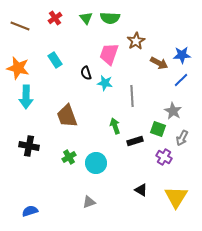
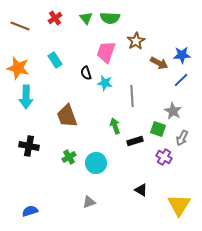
pink trapezoid: moved 3 px left, 2 px up
yellow triangle: moved 3 px right, 8 px down
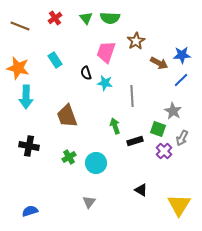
purple cross: moved 6 px up; rotated 14 degrees clockwise
gray triangle: rotated 32 degrees counterclockwise
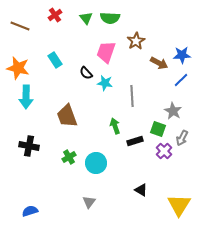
red cross: moved 3 px up
black semicircle: rotated 24 degrees counterclockwise
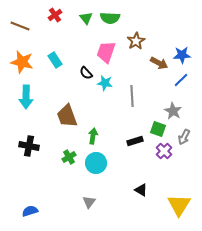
orange star: moved 4 px right, 6 px up
green arrow: moved 22 px left, 10 px down; rotated 28 degrees clockwise
gray arrow: moved 2 px right, 1 px up
